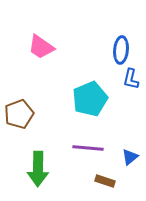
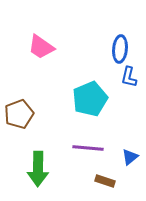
blue ellipse: moved 1 px left, 1 px up
blue L-shape: moved 2 px left, 2 px up
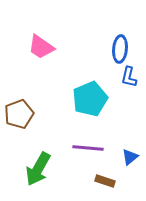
green arrow: rotated 28 degrees clockwise
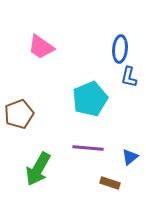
brown rectangle: moved 5 px right, 2 px down
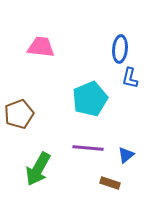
pink trapezoid: rotated 152 degrees clockwise
blue L-shape: moved 1 px right, 1 px down
blue triangle: moved 4 px left, 2 px up
